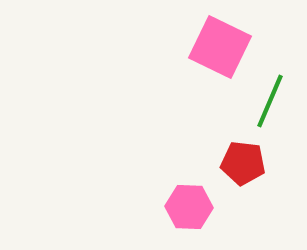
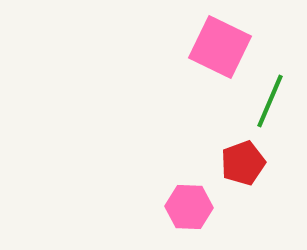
red pentagon: rotated 27 degrees counterclockwise
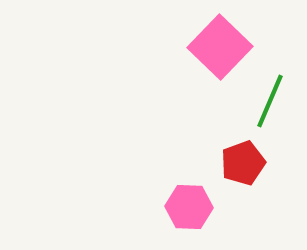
pink square: rotated 18 degrees clockwise
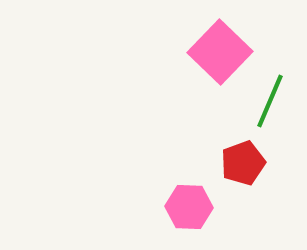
pink square: moved 5 px down
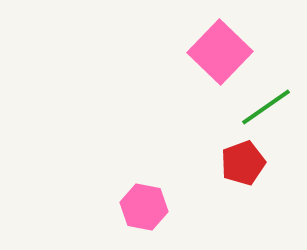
green line: moved 4 px left, 6 px down; rotated 32 degrees clockwise
pink hexagon: moved 45 px left; rotated 9 degrees clockwise
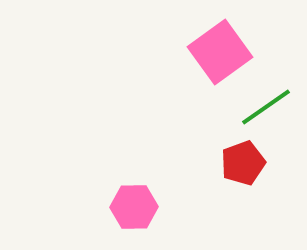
pink square: rotated 10 degrees clockwise
pink hexagon: moved 10 px left; rotated 12 degrees counterclockwise
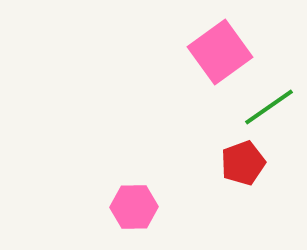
green line: moved 3 px right
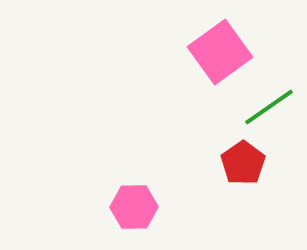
red pentagon: rotated 15 degrees counterclockwise
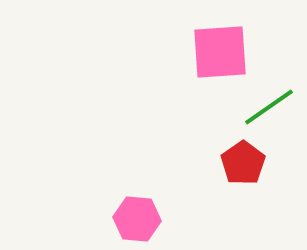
pink square: rotated 32 degrees clockwise
pink hexagon: moved 3 px right, 12 px down; rotated 6 degrees clockwise
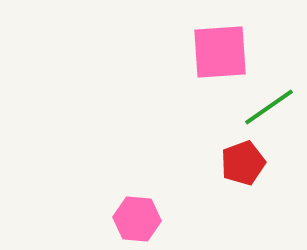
red pentagon: rotated 15 degrees clockwise
